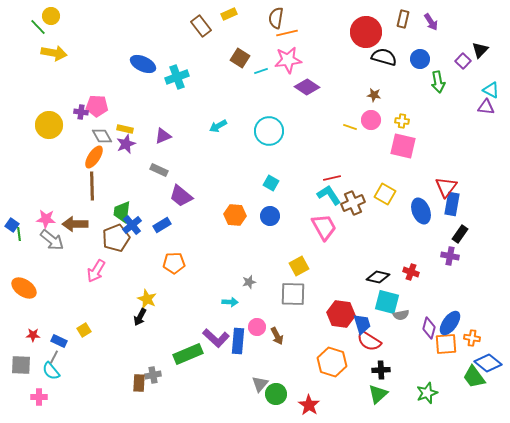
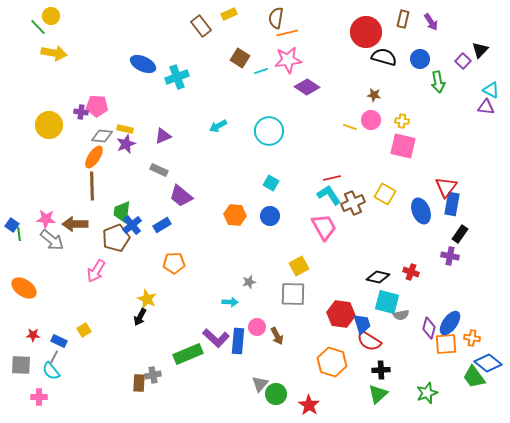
gray diamond at (102, 136): rotated 55 degrees counterclockwise
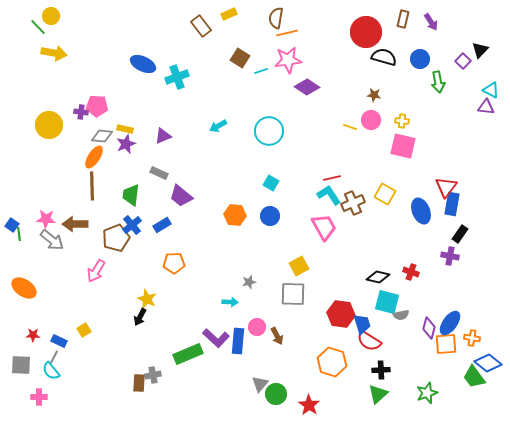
gray rectangle at (159, 170): moved 3 px down
green trapezoid at (122, 212): moved 9 px right, 17 px up
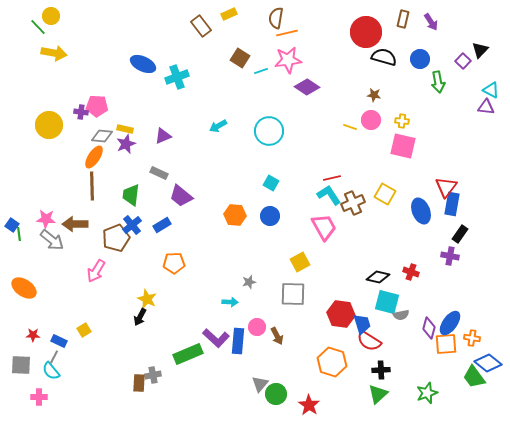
yellow square at (299, 266): moved 1 px right, 4 px up
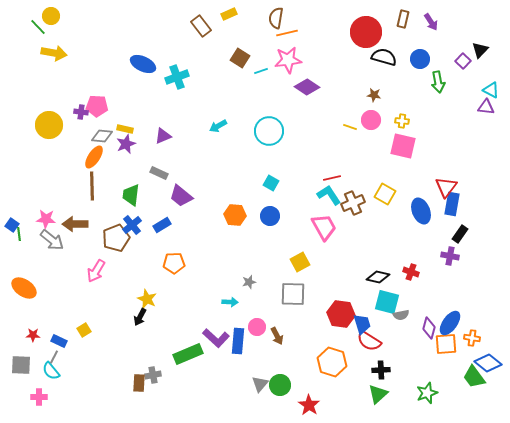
green circle at (276, 394): moved 4 px right, 9 px up
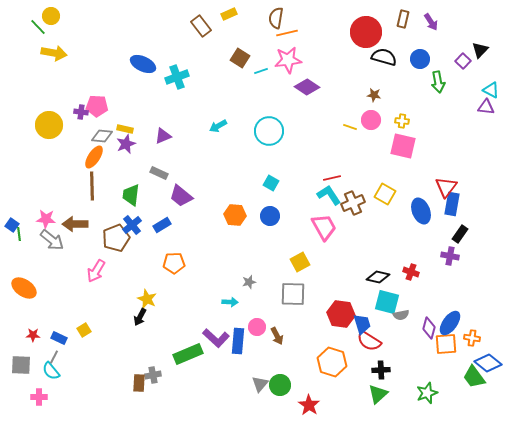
blue rectangle at (59, 341): moved 3 px up
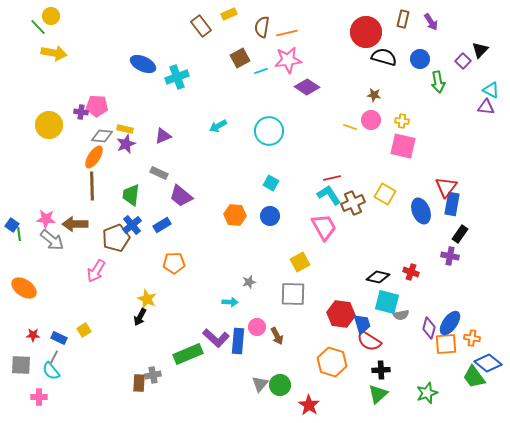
brown semicircle at (276, 18): moved 14 px left, 9 px down
brown square at (240, 58): rotated 30 degrees clockwise
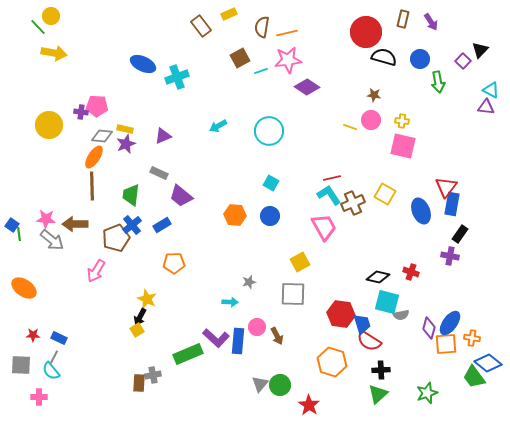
yellow square at (84, 330): moved 53 px right
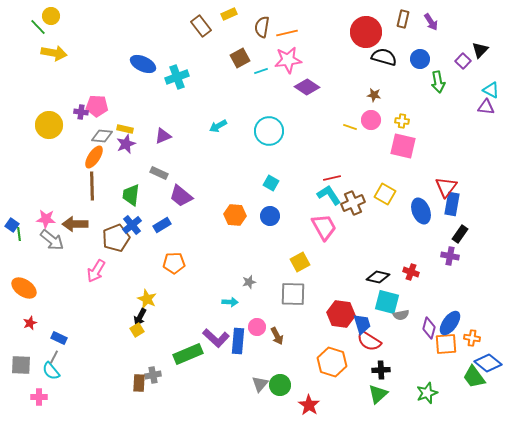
red star at (33, 335): moved 3 px left, 12 px up; rotated 24 degrees counterclockwise
